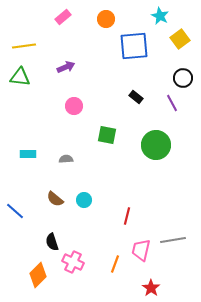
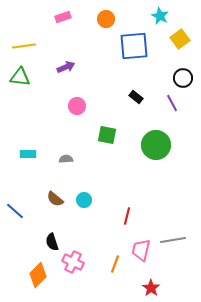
pink rectangle: rotated 21 degrees clockwise
pink circle: moved 3 px right
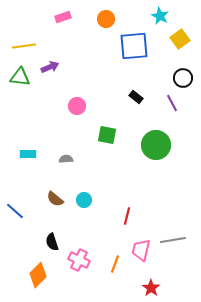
purple arrow: moved 16 px left
pink cross: moved 6 px right, 2 px up
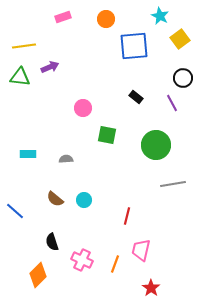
pink circle: moved 6 px right, 2 px down
gray line: moved 56 px up
pink cross: moved 3 px right
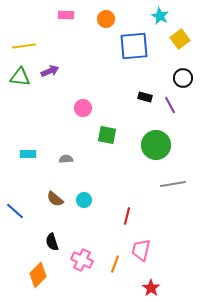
pink rectangle: moved 3 px right, 2 px up; rotated 21 degrees clockwise
purple arrow: moved 4 px down
black rectangle: moved 9 px right; rotated 24 degrees counterclockwise
purple line: moved 2 px left, 2 px down
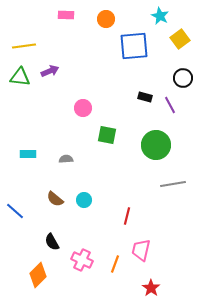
black semicircle: rotated 12 degrees counterclockwise
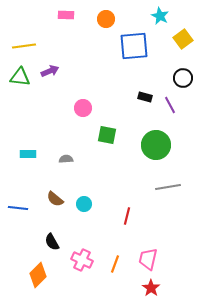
yellow square: moved 3 px right
gray line: moved 5 px left, 3 px down
cyan circle: moved 4 px down
blue line: moved 3 px right, 3 px up; rotated 36 degrees counterclockwise
pink trapezoid: moved 7 px right, 9 px down
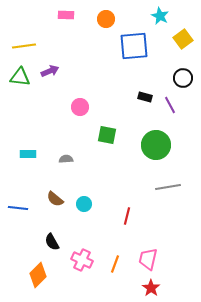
pink circle: moved 3 px left, 1 px up
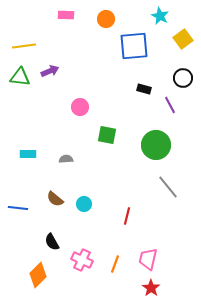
black rectangle: moved 1 px left, 8 px up
gray line: rotated 60 degrees clockwise
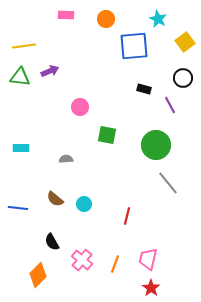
cyan star: moved 2 px left, 3 px down
yellow square: moved 2 px right, 3 px down
cyan rectangle: moved 7 px left, 6 px up
gray line: moved 4 px up
pink cross: rotated 15 degrees clockwise
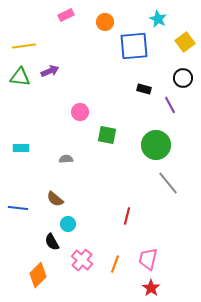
pink rectangle: rotated 28 degrees counterclockwise
orange circle: moved 1 px left, 3 px down
pink circle: moved 5 px down
cyan circle: moved 16 px left, 20 px down
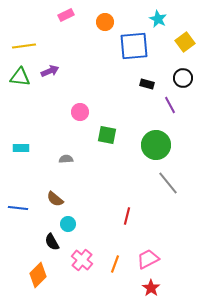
black rectangle: moved 3 px right, 5 px up
pink trapezoid: rotated 50 degrees clockwise
